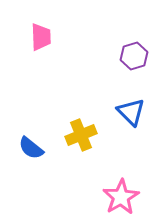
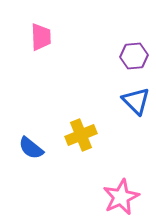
purple hexagon: rotated 12 degrees clockwise
blue triangle: moved 5 px right, 11 px up
pink star: rotated 6 degrees clockwise
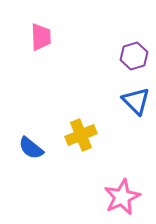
purple hexagon: rotated 12 degrees counterclockwise
pink star: moved 1 px right
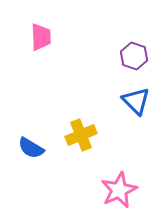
purple hexagon: rotated 24 degrees counterclockwise
blue semicircle: rotated 8 degrees counterclockwise
pink star: moved 3 px left, 7 px up
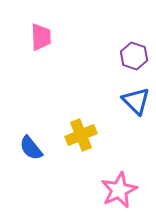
blue semicircle: rotated 20 degrees clockwise
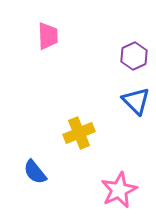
pink trapezoid: moved 7 px right, 1 px up
purple hexagon: rotated 16 degrees clockwise
yellow cross: moved 2 px left, 2 px up
blue semicircle: moved 4 px right, 24 px down
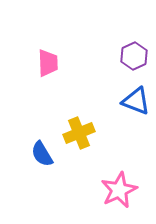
pink trapezoid: moved 27 px down
blue triangle: rotated 24 degrees counterclockwise
blue semicircle: moved 7 px right, 18 px up; rotated 8 degrees clockwise
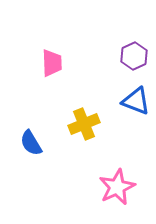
pink trapezoid: moved 4 px right
yellow cross: moved 5 px right, 9 px up
blue semicircle: moved 11 px left, 11 px up
pink star: moved 2 px left, 3 px up
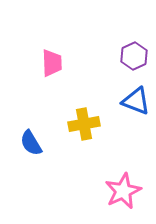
yellow cross: rotated 12 degrees clockwise
pink star: moved 6 px right, 4 px down
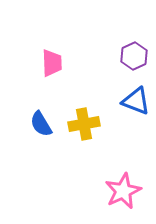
blue semicircle: moved 10 px right, 19 px up
